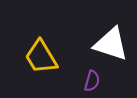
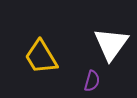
white triangle: rotated 48 degrees clockwise
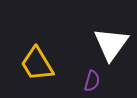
yellow trapezoid: moved 4 px left, 7 px down
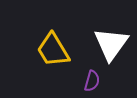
yellow trapezoid: moved 16 px right, 14 px up
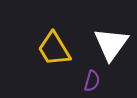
yellow trapezoid: moved 1 px right, 1 px up
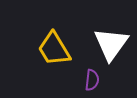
purple semicircle: moved 1 px up; rotated 10 degrees counterclockwise
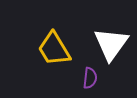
purple semicircle: moved 2 px left, 2 px up
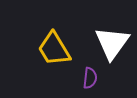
white triangle: moved 1 px right, 1 px up
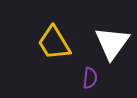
yellow trapezoid: moved 6 px up
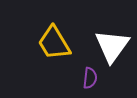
white triangle: moved 3 px down
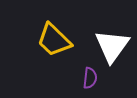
yellow trapezoid: moved 3 px up; rotated 15 degrees counterclockwise
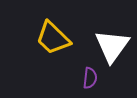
yellow trapezoid: moved 1 px left, 2 px up
